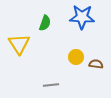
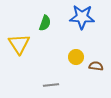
brown semicircle: moved 2 px down
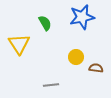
blue star: rotated 15 degrees counterclockwise
green semicircle: rotated 49 degrees counterclockwise
brown semicircle: moved 2 px down
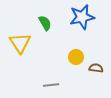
yellow triangle: moved 1 px right, 1 px up
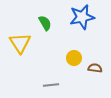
yellow circle: moved 2 px left, 1 px down
brown semicircle: moved 1 px left
